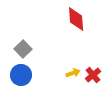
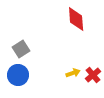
gray square: moved 2 px left; rotated 12 degrees clockwise
blue circle: moved 3 px left
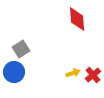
red diamond: moved 1 px right
blue circle: moved 4 px left, 3 px up
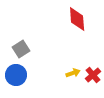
blue circle: moved 2 px right, 3 px down
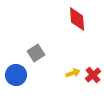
gray square: moved 15 px right, 4 px down
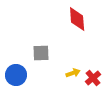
gray square: moved 5 px right; rotated 30 degrees clockwise
red cross: moved 3 px down
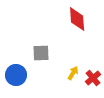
yellow arrow: rotated 40 degrees counterclockwise
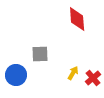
gray square: moved 1 px left, 1 px down
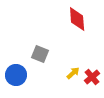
gray square: rotated 24 degrees clockwise
yellow arrow: rotated 16 degrees clockwise
red cross: moved 1 px left, 1 px up
